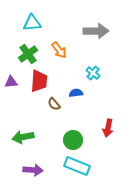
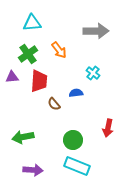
purple triangle: moved 1 px right, 5 px up
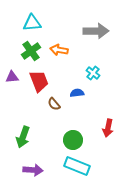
orange arrow: rotated 138 degrees clockwise
green cross: moved 3 px right, 3 px up
red trapezoid: rotated 25 degrees counterclockwise
blue semicircle: moved 1 px right
green arrow: rotated 60 degrees counterclockwise
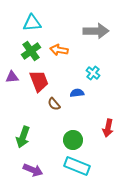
purple arrow: rotated 18 degrees clockwise
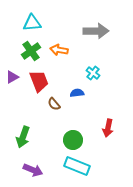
purple triangle: rotated 24 degrees counterclockwise
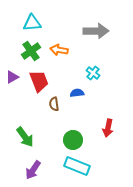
brown semicircle: rotated 32 degrees clockwise
green arrow: moved 2 px right; rotated 55 degrees counterclockwise
purple arrow: rotated 102 degrees clockwise
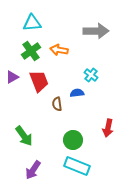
cyan cross: moved 2 px left, 2 px down
brown semicircle: moved 3 px right
green arrow: moved 1 px left, 1 px up
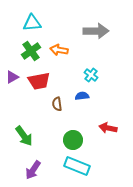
red trapezoid: rotated 100 degrees clockwise
blue semicircle: moved 5 px right, 3 px down
red arrow: rotated 90 degrees clockwise
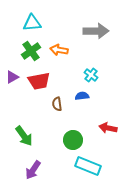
cyan rectangle: moved 11 px right
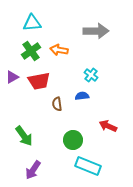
red arrow: moved 2 px up; rotated 12 degrees clockwise
